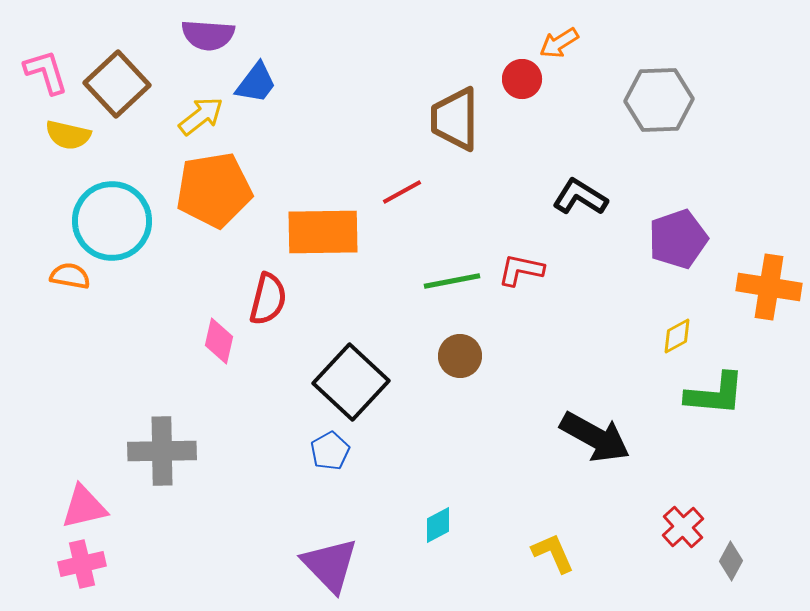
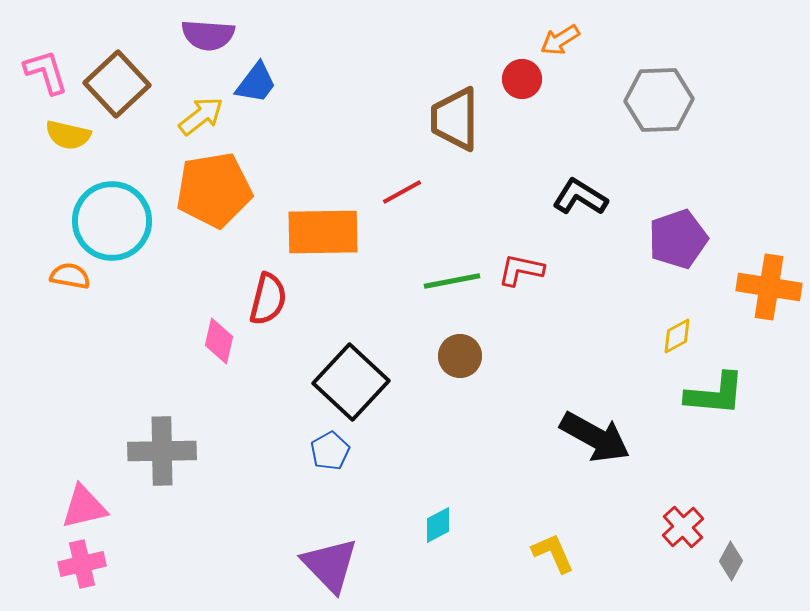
orange arrow: moved 1 px right, 3 px up
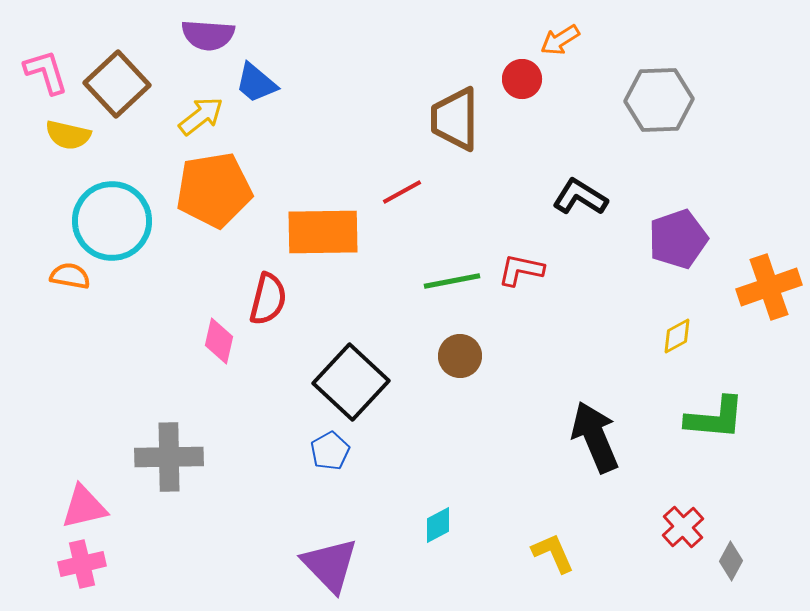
blue trapezoid: rotated 93 degrees clockwise
orange cross: rotated 28 degrees counterclockwise
green L-shape: moved 24 px down
black arrow: rotated 142 degrees counterclockwise
gray cross: moved 7 px right, 6 px down
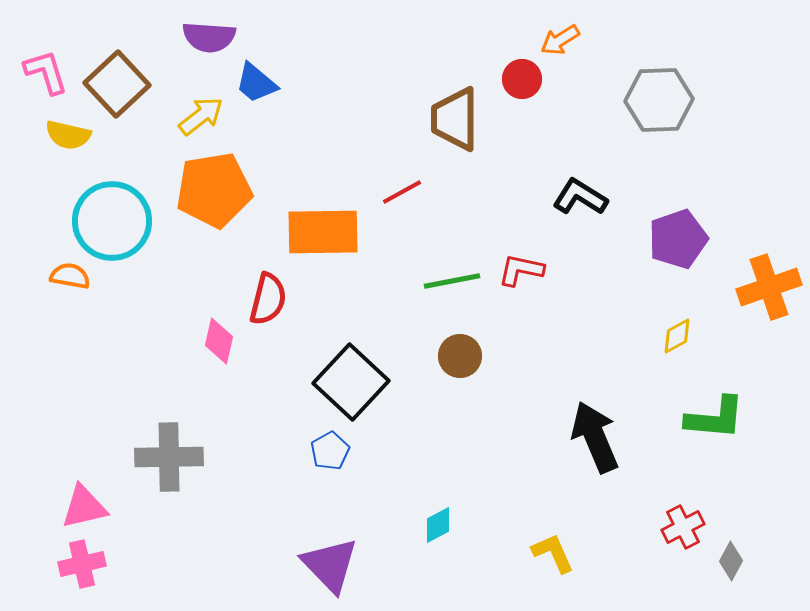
purple semicircle: moved 1 px right, 2 px down
red cross: rotated 15 degrees clockwise
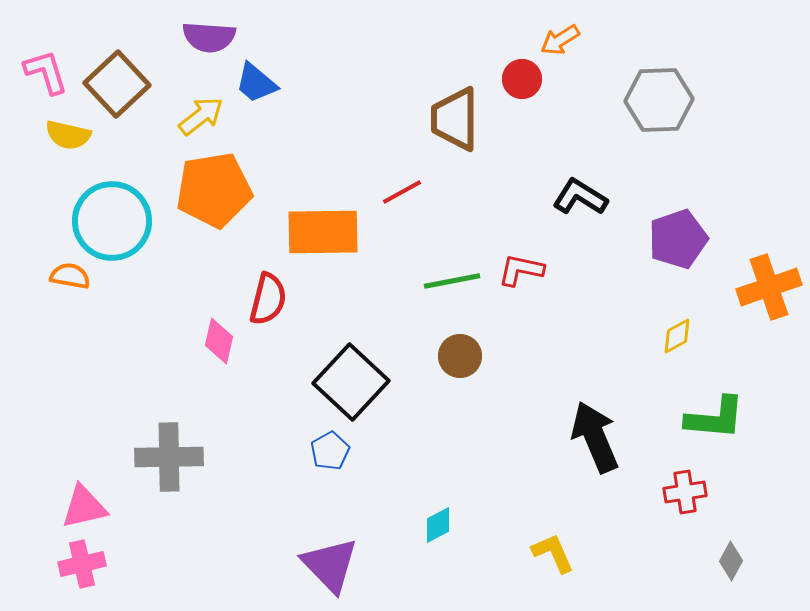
red cross: moved 2 px right, 35 px up; rotated 18 degrees clockwise
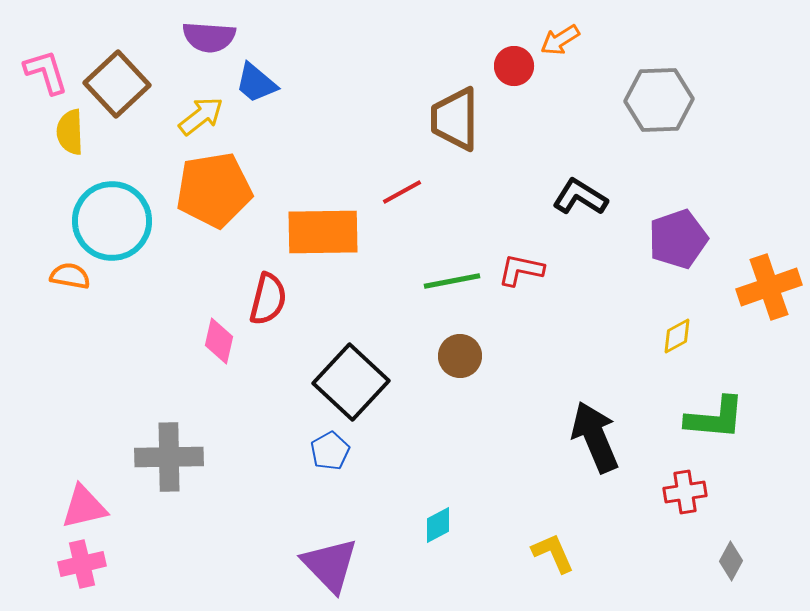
red circle: moved 8 px left, 13 px up
yellow semicircle: moved 2 px right, 3 px up; rotated 75 degrees clockwise
